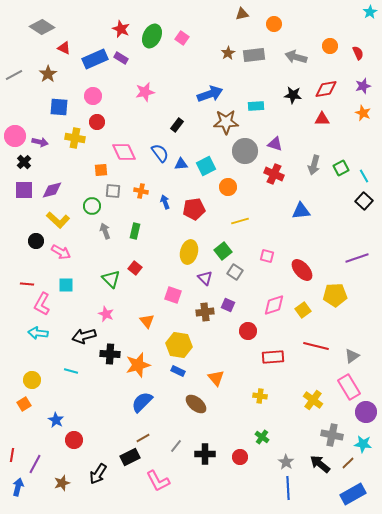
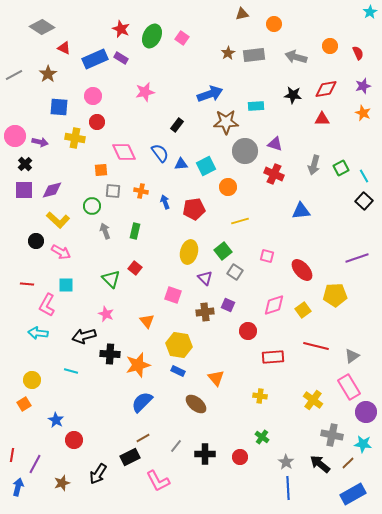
black cross at (24, 162): moved 1 px right, 2 px down
pink L-shape at (42, 304): moved 5 px right, 1 px down
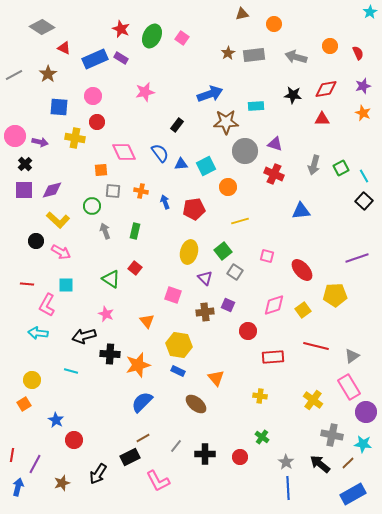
green triangle at (111, 279): rotated 12 degrees counterclockwise
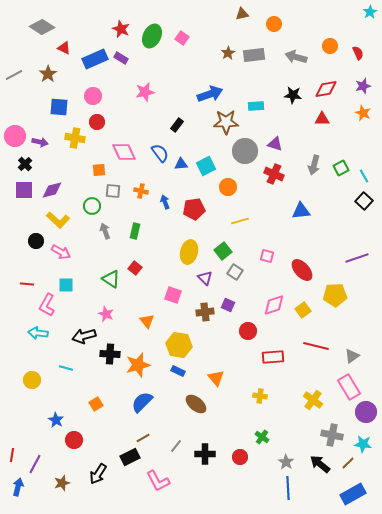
orange square at (101, 170): moved 2 px left
cyan line at (71, 371): moved 5 px left, 3 px up
orange square at (24, 404): moved 72 px right
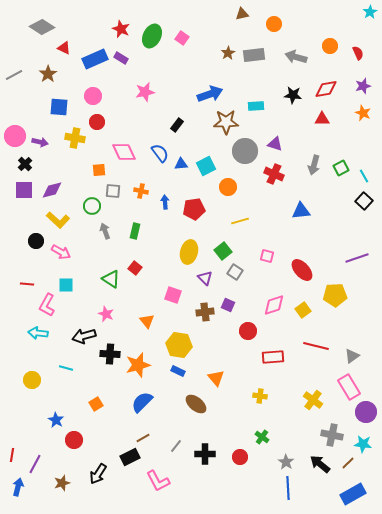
blue arrow at (165, 202): rotated 16 degrees clockwise
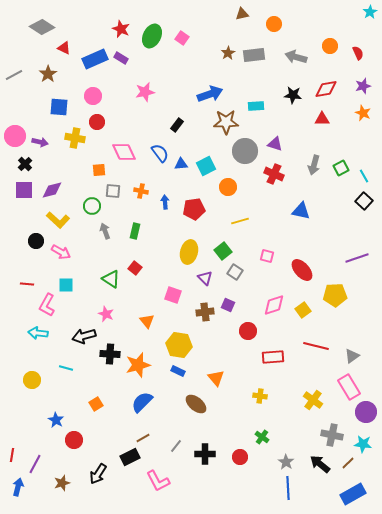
blue triangle at (301, 211): rotated 18 degrees clockwise
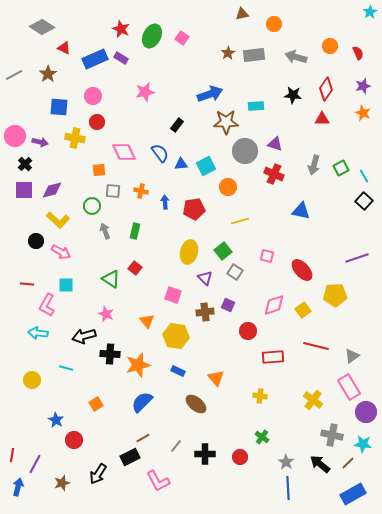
red diamond at (326, 89): rotated 45 degrees counterclockwise
yellow hexagon at (179, 345): moved 3 px left, 9 px up
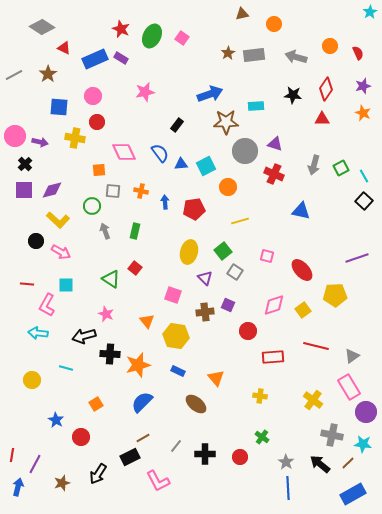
red circle at (74, 440): moved 7 px right, 3 px up
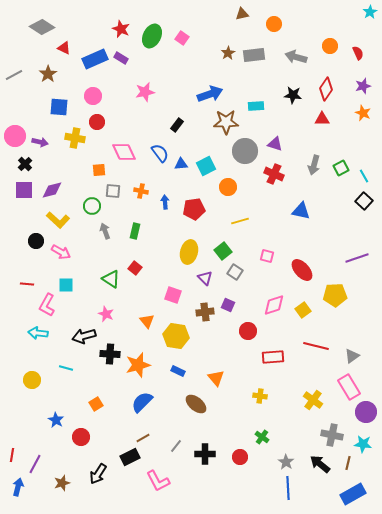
brown line at (348, 463): rotated 32 degrees counterclockwise
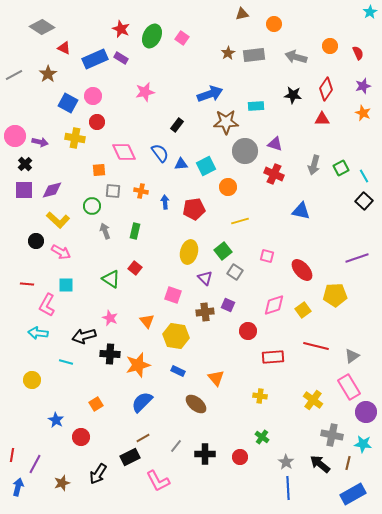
blue square at (59, 107): moved 9 px right, 4 px up; rotated 24 degrees clockwise
pink star at (106, 314): moved 4 px right, 4 px down
cyan line at (66, 368): moved 6 px up
